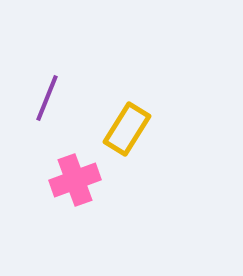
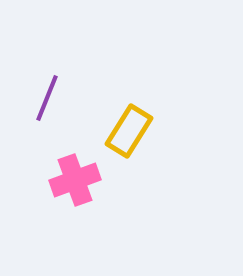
yellow rectangle: moved 2 px right, 2 px down
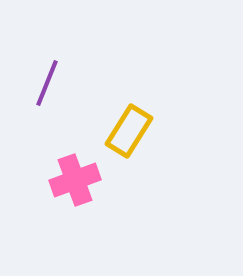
purple line: moved 15 px up
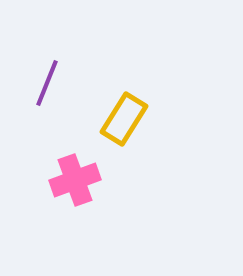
yellow rectangle: moved 5 px left, 12 px up
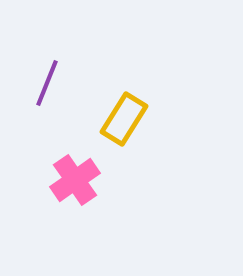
pink cross: rotated 15 degrees counterclockwise
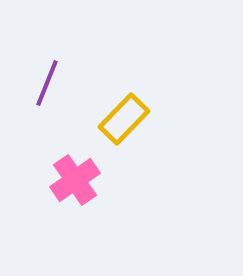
yellow rectangle: rotated 12 degrees clockwise
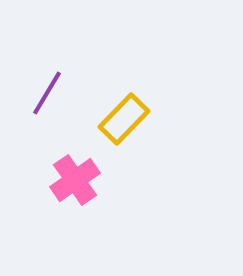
purple line: moved 10 px down; rotated 9 degrees clockwise
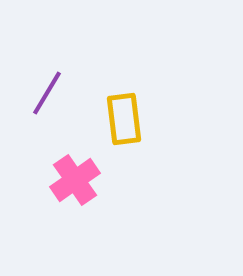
yellow rectangle: rotated 51 degrees counterclockwise
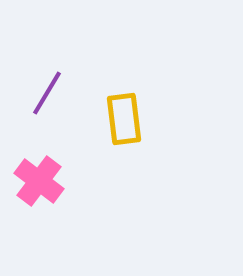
pink cross: moved 36 px left, 1 px down; rotated 18 degrees counterclockwise
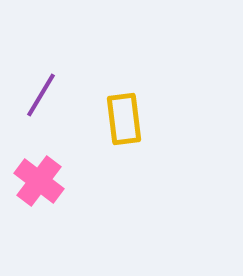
purple line: moved 6 px left, 2 px down
